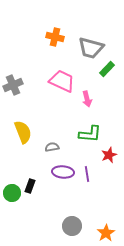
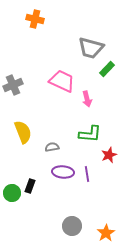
orange cross: moved 20 px left, 18 px up
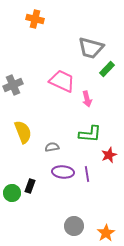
gray circle: moved 2 px right
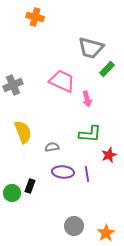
orange cross: moved 2 px up
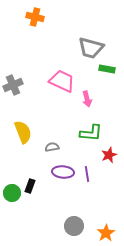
green rectangle: rotated 56 degrees clockwise
green L-shape: moved 1 px right, 1 px up
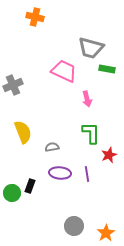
pink trapezoid: moved 2 px right, 10 px up
green L-shape: rotated 95 degrees counterclockwise
purple ellipse: moved 3 px left, 1 px down
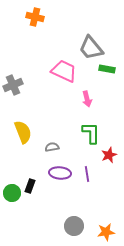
gray trapezoid: rotated 36 degrees clockwise
orange star: moved 1 px up; rotated 24 degrees clockwise
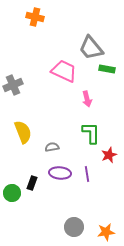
black rectangle: moved 2 px right, 3 px up
gray circle: moved 1 px down
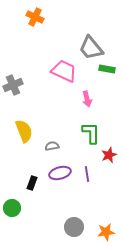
orange cross: rotated 12 degrees clockwise
yellow semicircle: moved 1 px right, 1 px up
gray semicircle: moved 1 px up
purple ellipse: rotated 20 degrees counterclockwise
green circle: moved 15 px down
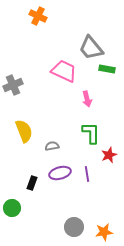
orange cross: moved 3 px right, 1 px up
orange star: moved 2 px left
